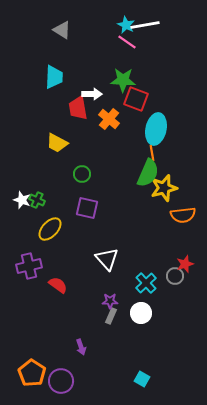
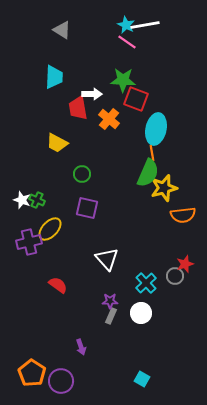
purple cross: moved 24 px up
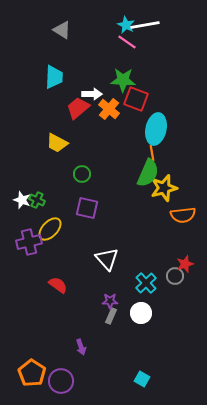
red trapezoid: rotated 60 degrees clockwise
orange cross: moved 10 px up
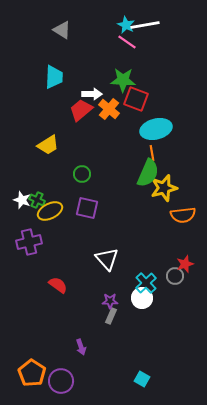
red trapezoid: moved 3 px right, 2 px down
cyan ellipse: rotated 64 degrees clockwise
yellow trapezoid: moved 9 px left, 2 px down; rotated 60 degrees counterclockwise
yellow ellipse: moved 18 px up; rotated 20 degrees clockwise
white circle: moved 1 px right, 15 px up
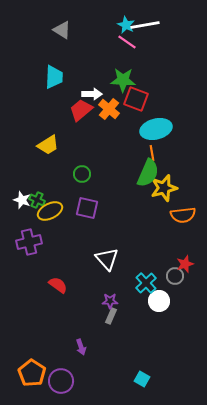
white circle: moved 17 px right, 3 px down
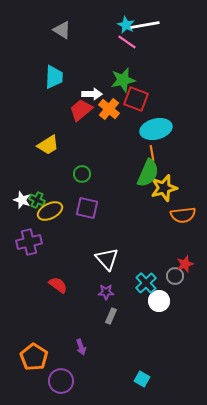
green star: rotated 15 degrees counterclockwise
purple star: moved 4 px left, 9 px up
orange pentagon: moved 2 px right, 16 px up
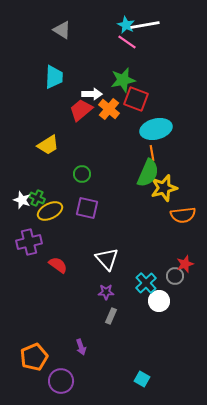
green cross: moved 2 px up
red semicircle: moved 20 px up
orange pentagon: rotated 16 degrees clockwise
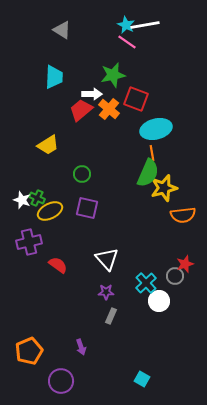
green star: moved 10 px left, 5 px up
orange pentagon: moved 5 px left, 6 px up
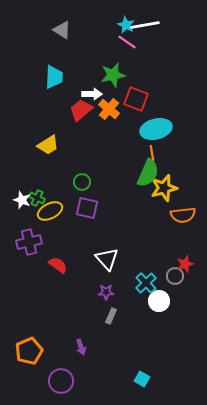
green circle: moved 8 px down
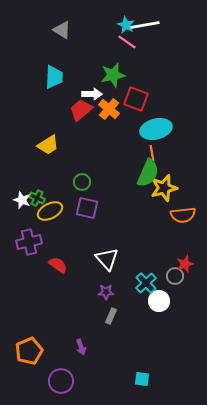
cyan square: rotated 21 degrees counterclockwise
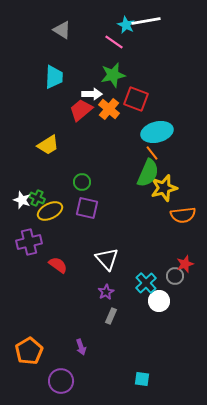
white line: moved 1 px right, 4 px up
pink line: moved 13 px left
cyan ellipse: moved 1 px right, 3 px down
orange line: rotated 28 degrees counterclockwise
purple star: rotated 28 degrees counterclockwise
orange pentagon: rotated 8 degrees counterclockwise
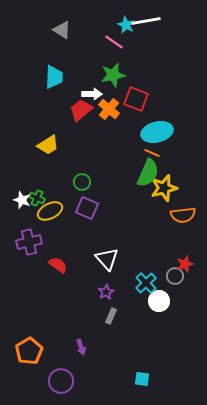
orange line: rotated 28 degrees counterclockwise
purple square: rotated 10 degrees clockwise
